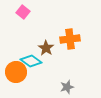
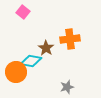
cyan diamond: rotated 25 degrees counterclockwise
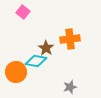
cyan diamond: moved 5 px right
gray star: moved 3 px right
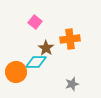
pink square: moved 12 px right, 10 px down
cyan diamond: moved 1 px down; rotated 10 degrees counterclockwise
gray star: moved 2 px right, 3 px up
